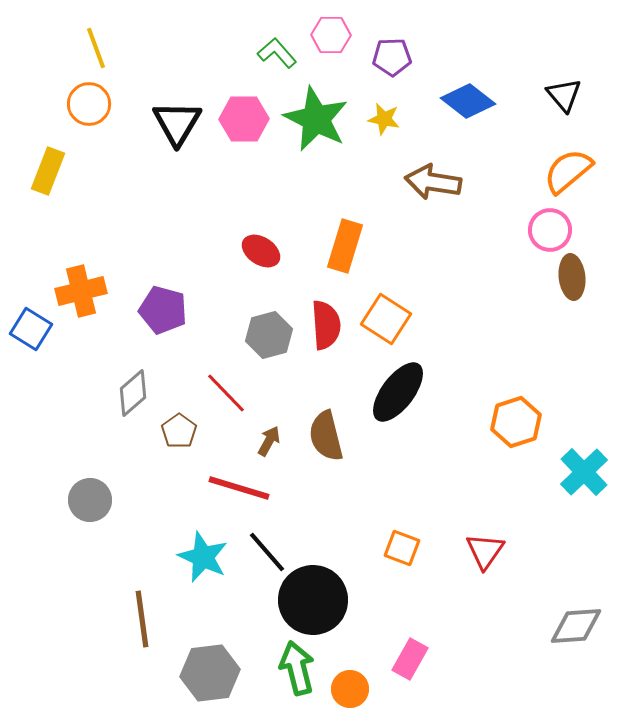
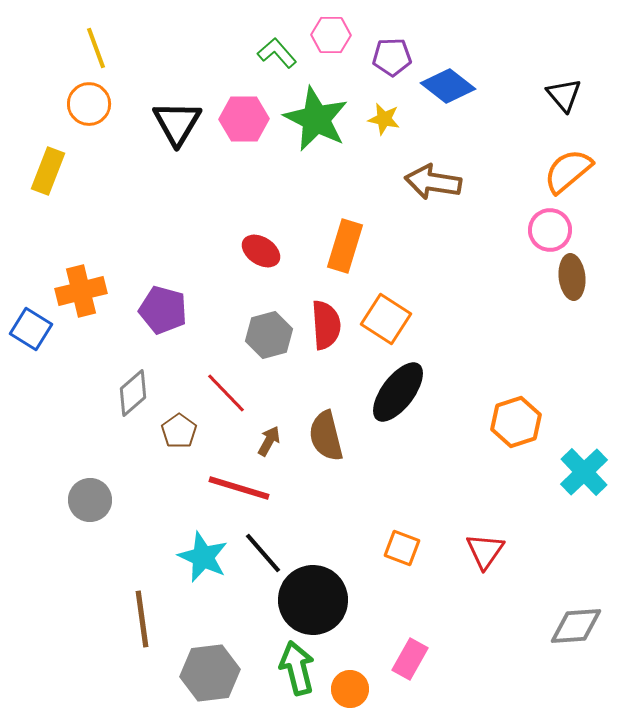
blue diamond at (468, 101): moved 20 px left, 15 px up
black line at (267, 552): moved 4 px left, 1 px down
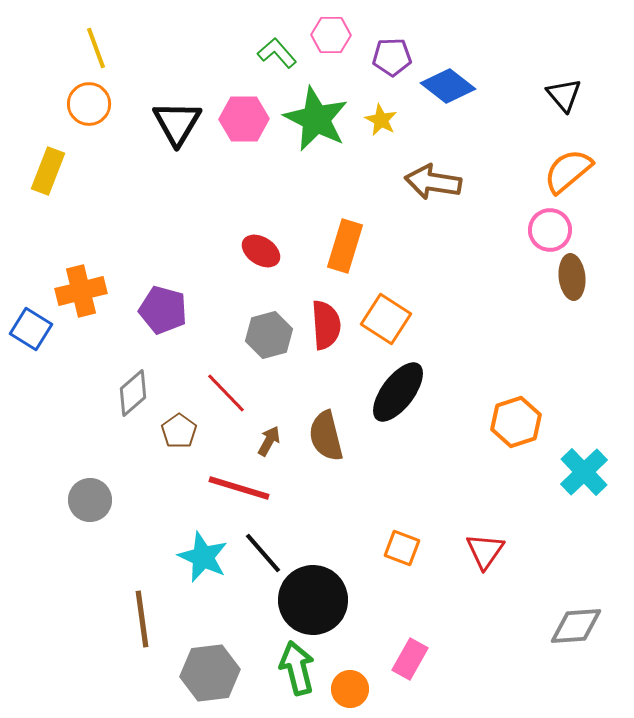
yellow star at (384, 119): moved 3 px left, 1 px down; rotated 16 degrees clockwise
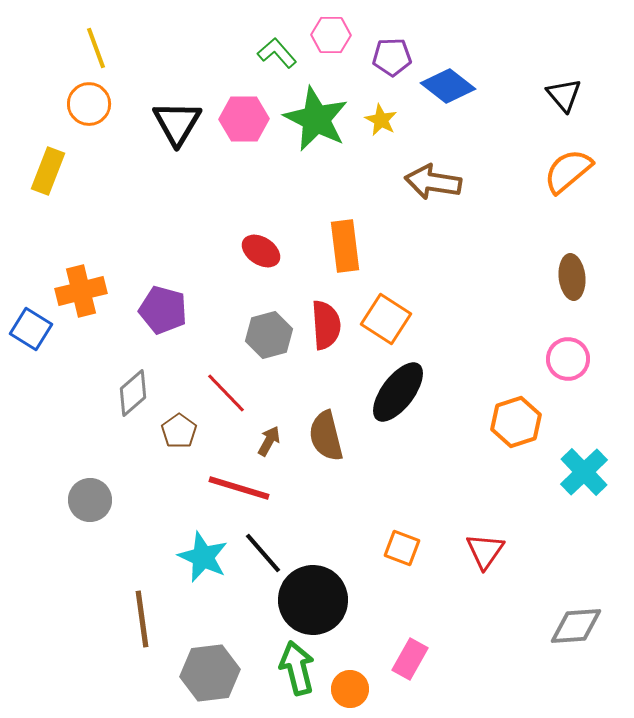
pink circle at (550, 230): moved 18 px right, 129 px down
orange rectangle at (345, 246): rotated 24 degrees counterclockwise
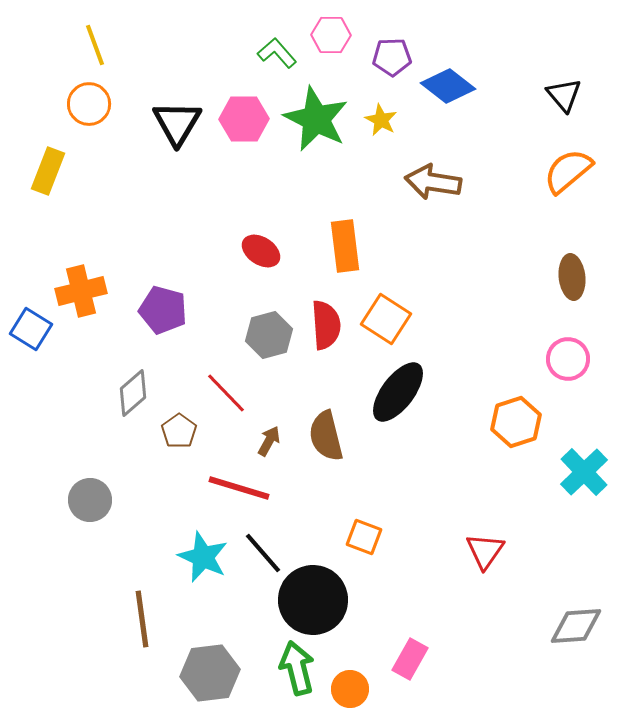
yellow line at (96, 48): moved 1 px left, 3 px up
orange square at (402, 548): moved 38 px left, 11 px up
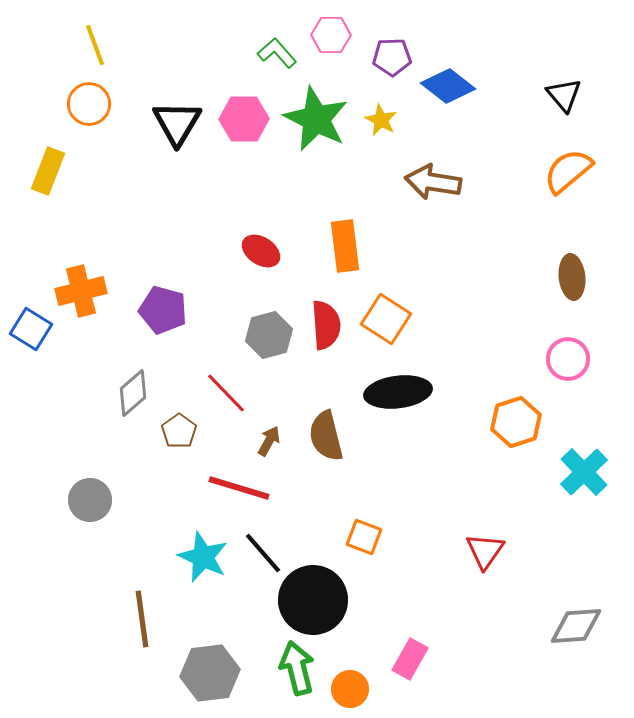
black ellipse at (398, 392): rotated 46 degrees clockwise
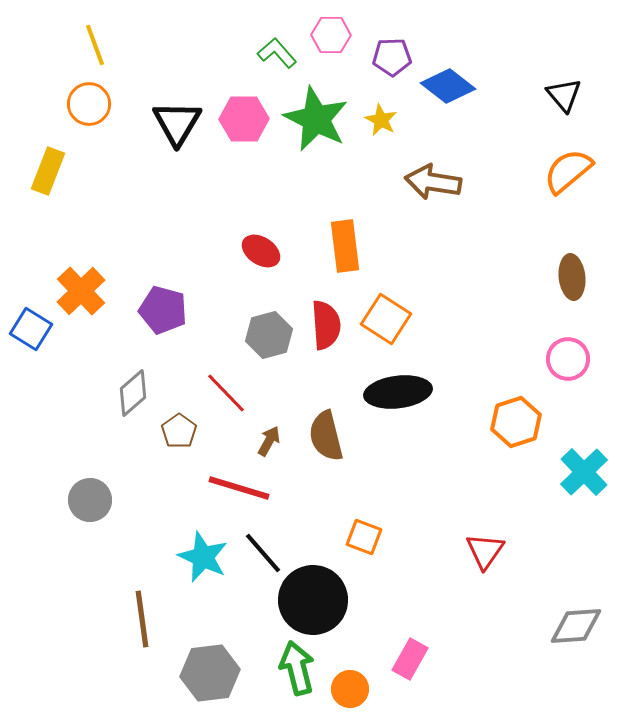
orange cross at (81, 291): rotated 30 degrees counterclockwise
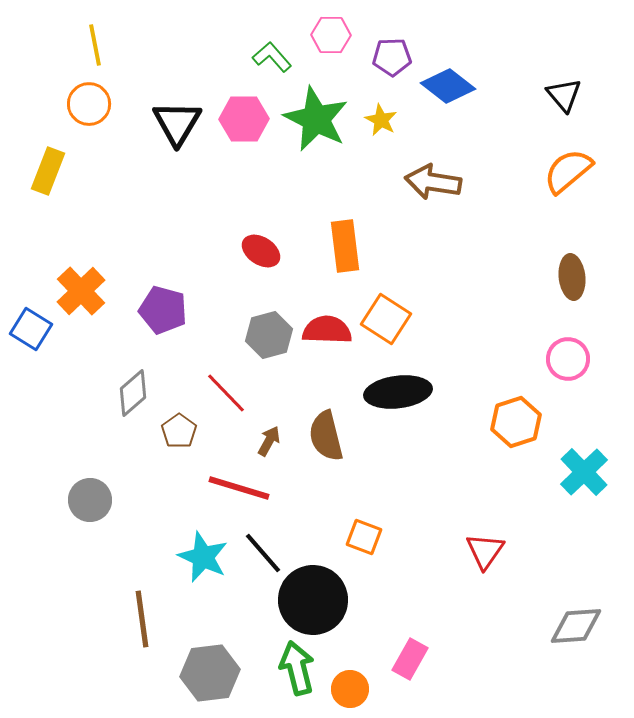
yellow line at (95, 45): rotated 9 degrees clockwise
green L-shape at (277, 53): moved 5 px left, 4 px down
red semicircle at (326, 325): moved 1 px right, 5 px down; rotated 84 degrees counterclockwise
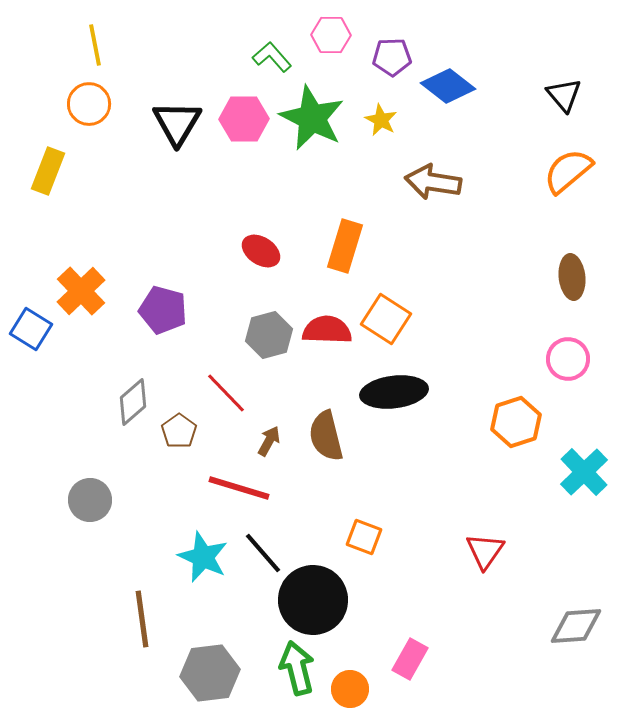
green star at (316, 119): moved 4 px left, 1 px up
orange rectangle at (345, 246): rotated 24 degrees clockwise
black ellipse at (398, 392): moved 4 px left
gray diamond at (133, 393): moved 9 px down
